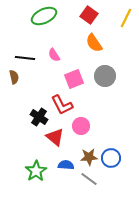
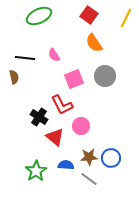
green ellipse: moved 5 px left
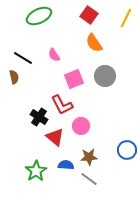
black line: moved 2 px left; rotated 24 degrees clockwise
blue circle: moved 16 px right, 8 px up
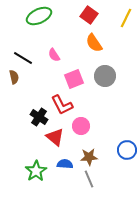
blue semicircle: moved 1 px left, 1 px up
gray line: rotated 30 degrees clockwise
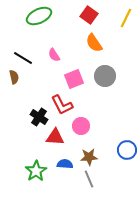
red triangle: rotated 36 degrees counterclockwise
